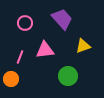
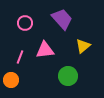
yellow triangle: rotated 21 degrees counterclockwise
orange circle: moved 1 px down
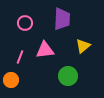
purple trapezoid: rotated 45 degrees clockwise
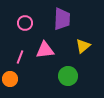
orange circle: moved 1 px left, 1 px up
